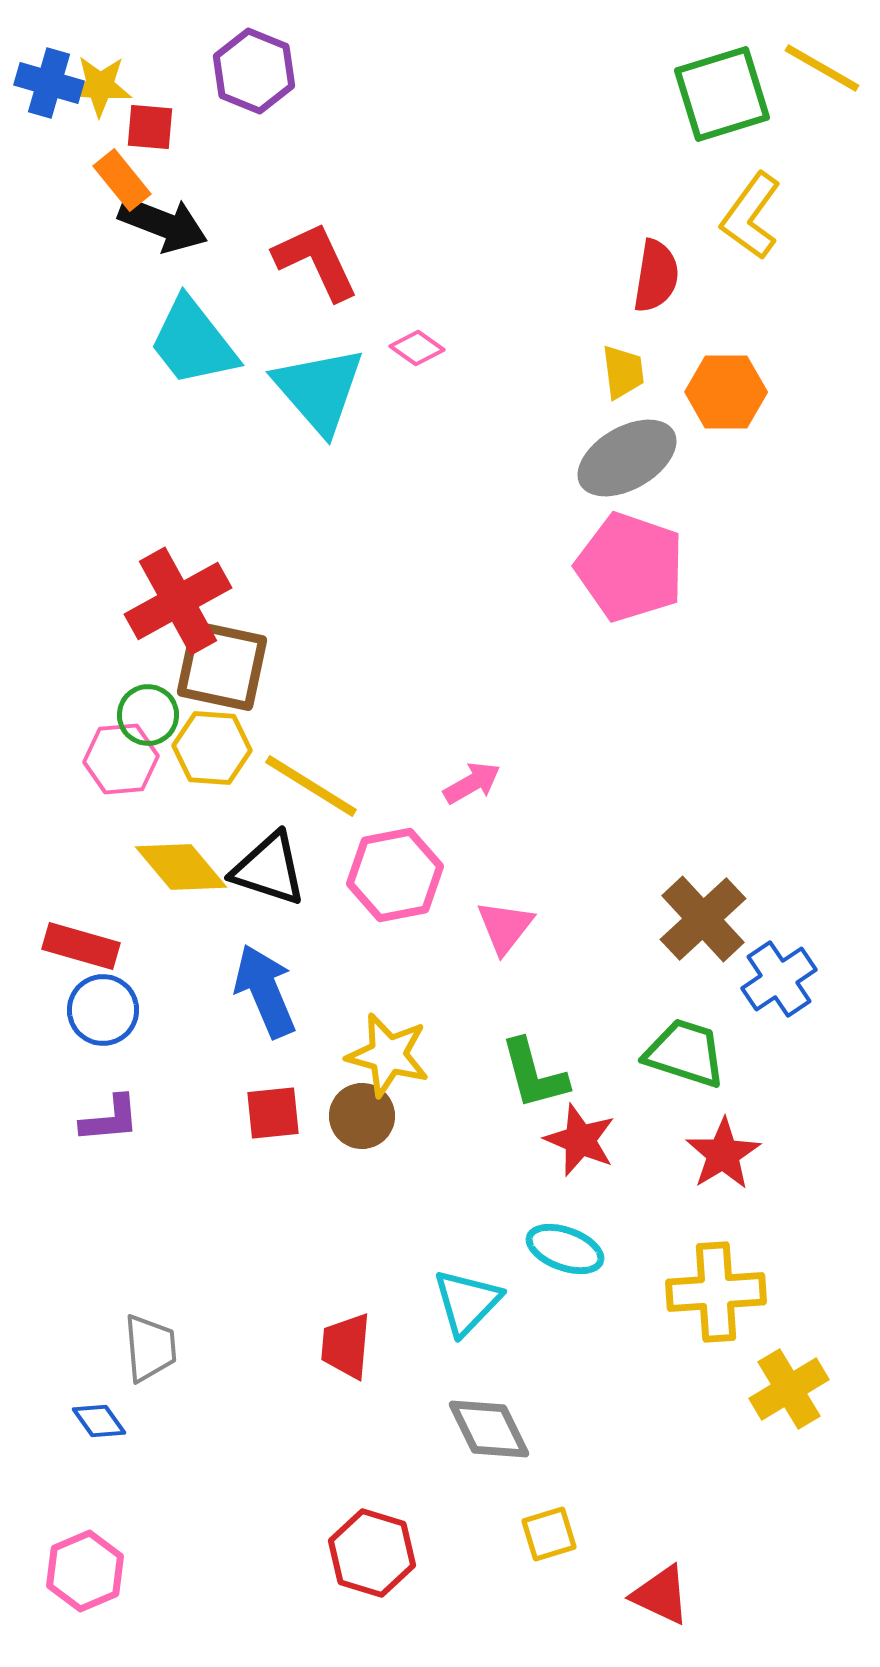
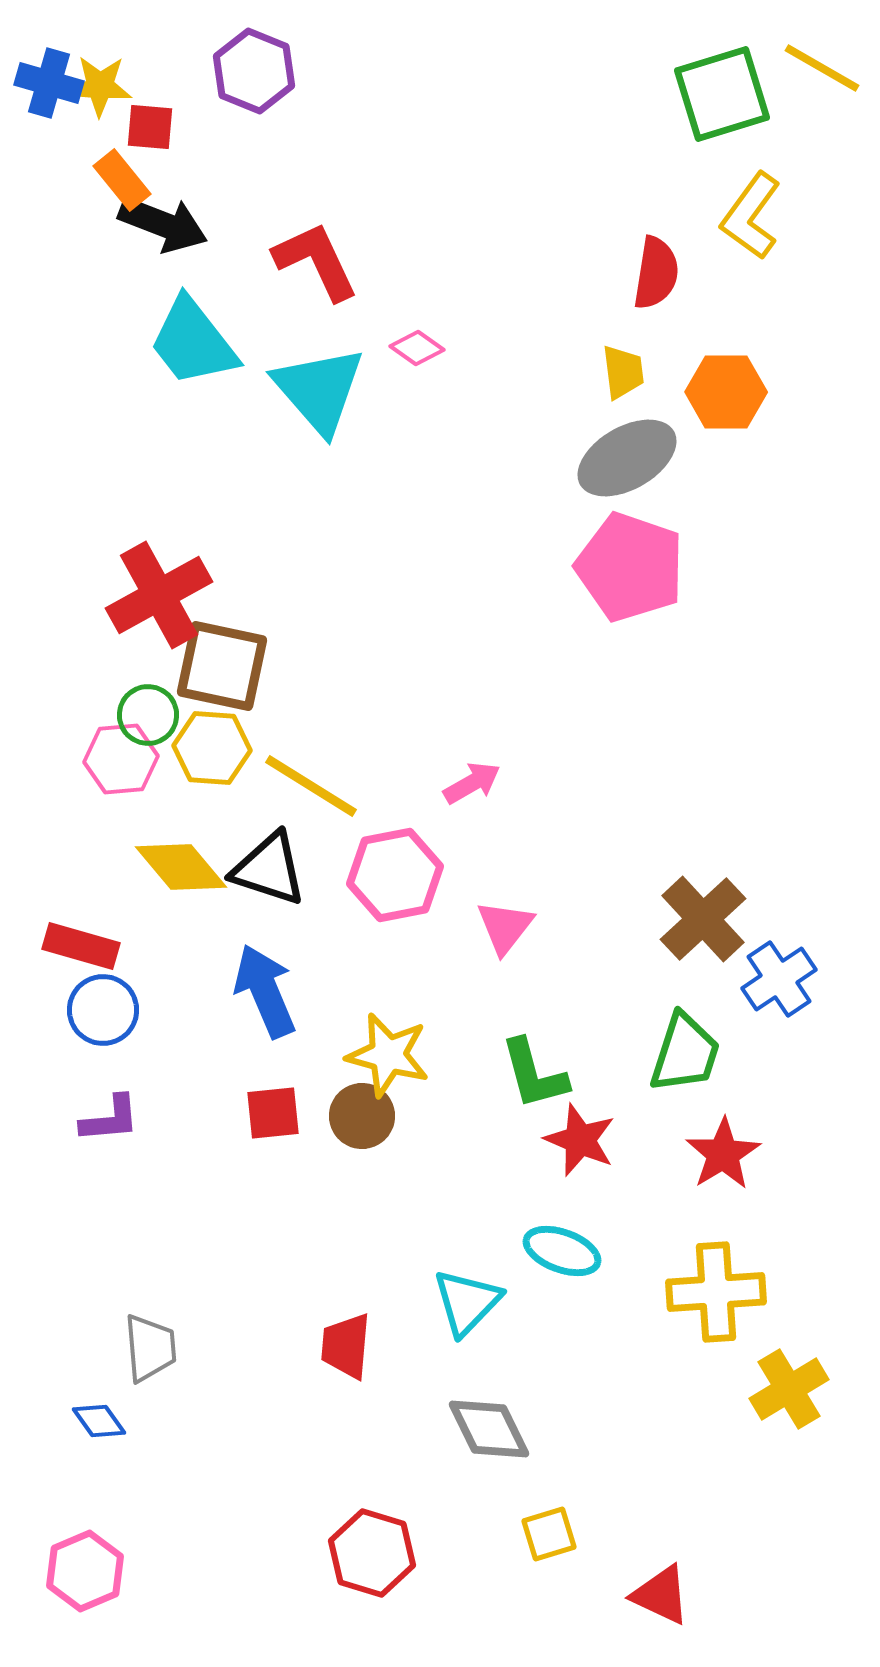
red semicircle at (656, 276): moved 3 px up
red cross at (178, 601): moved 19 px left, 6 px up
green trapezoid at (685, 1053): rotated 90 degrees clockwise
cyan ellipse at (565, 1249): moved 3 px left, 2 px down
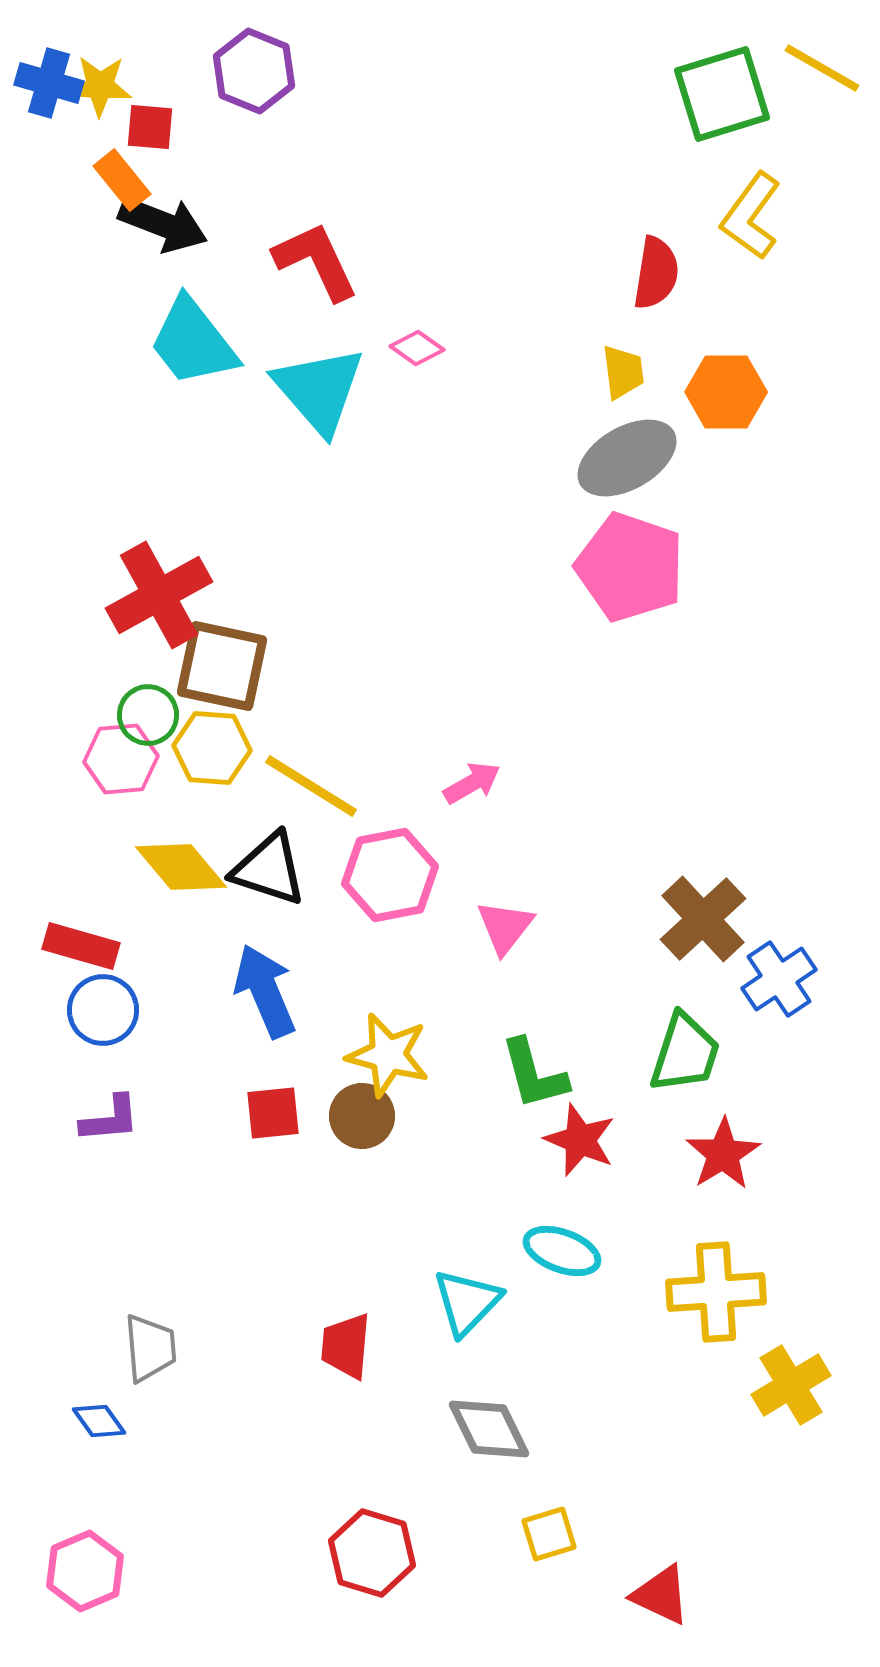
pink hexagon at (395, 875): moved 5 px left
yellow cross at (789, 1389): moved 2 px right, 4 px up
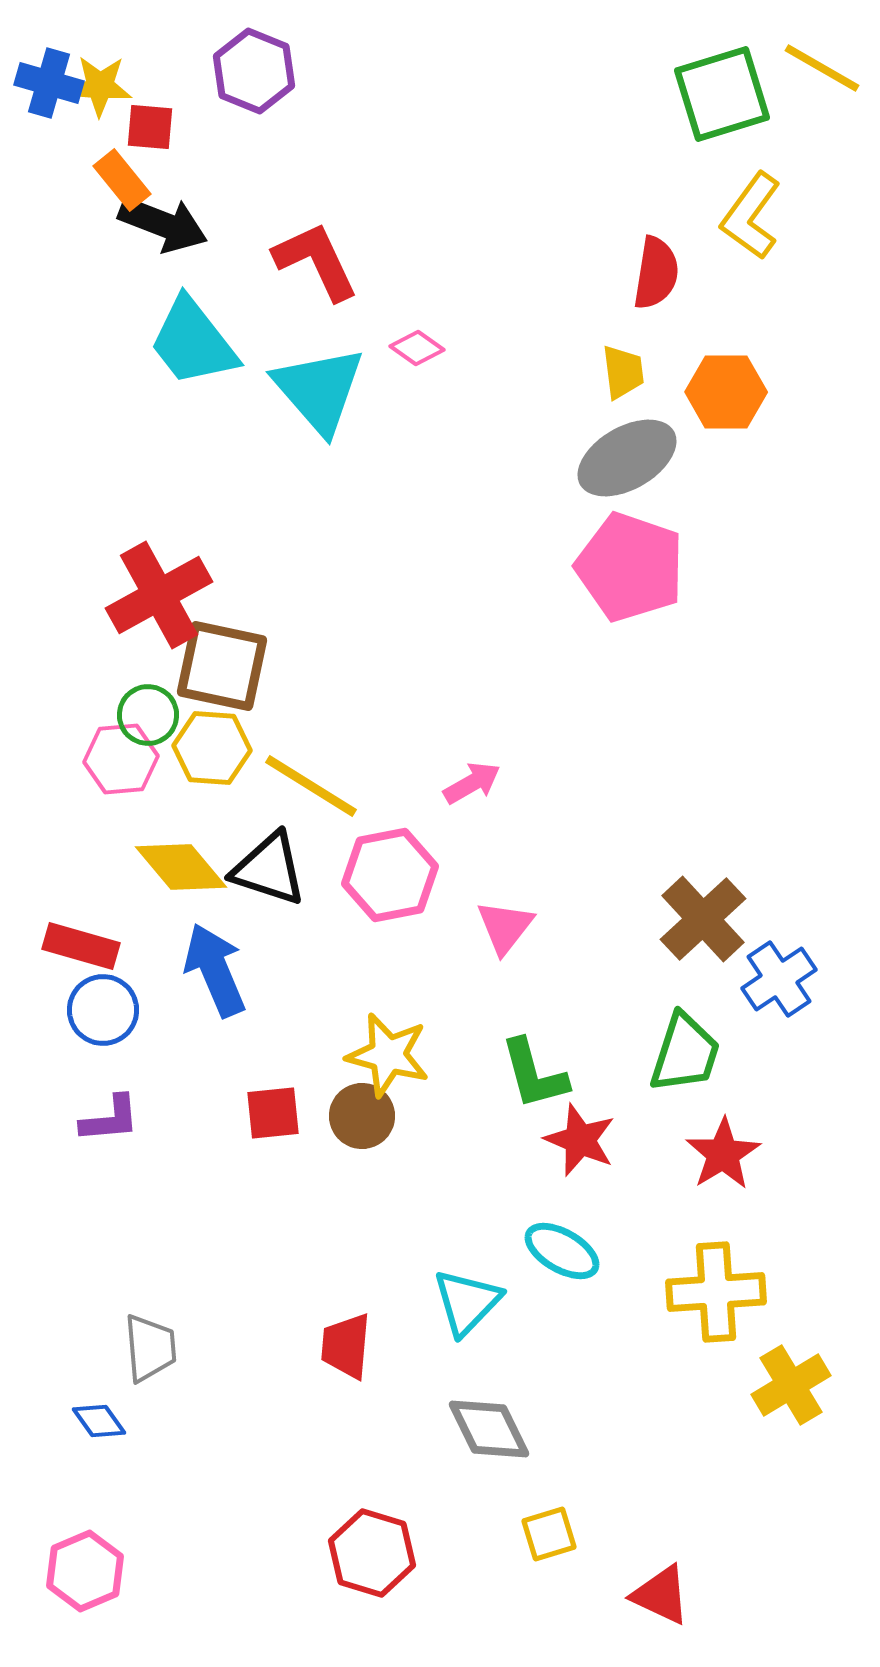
blue arrow at (265, 991): moved 50 px left, 21 px up
cyan ellipse at (562, 1251): rotated 10 degrees clockwise
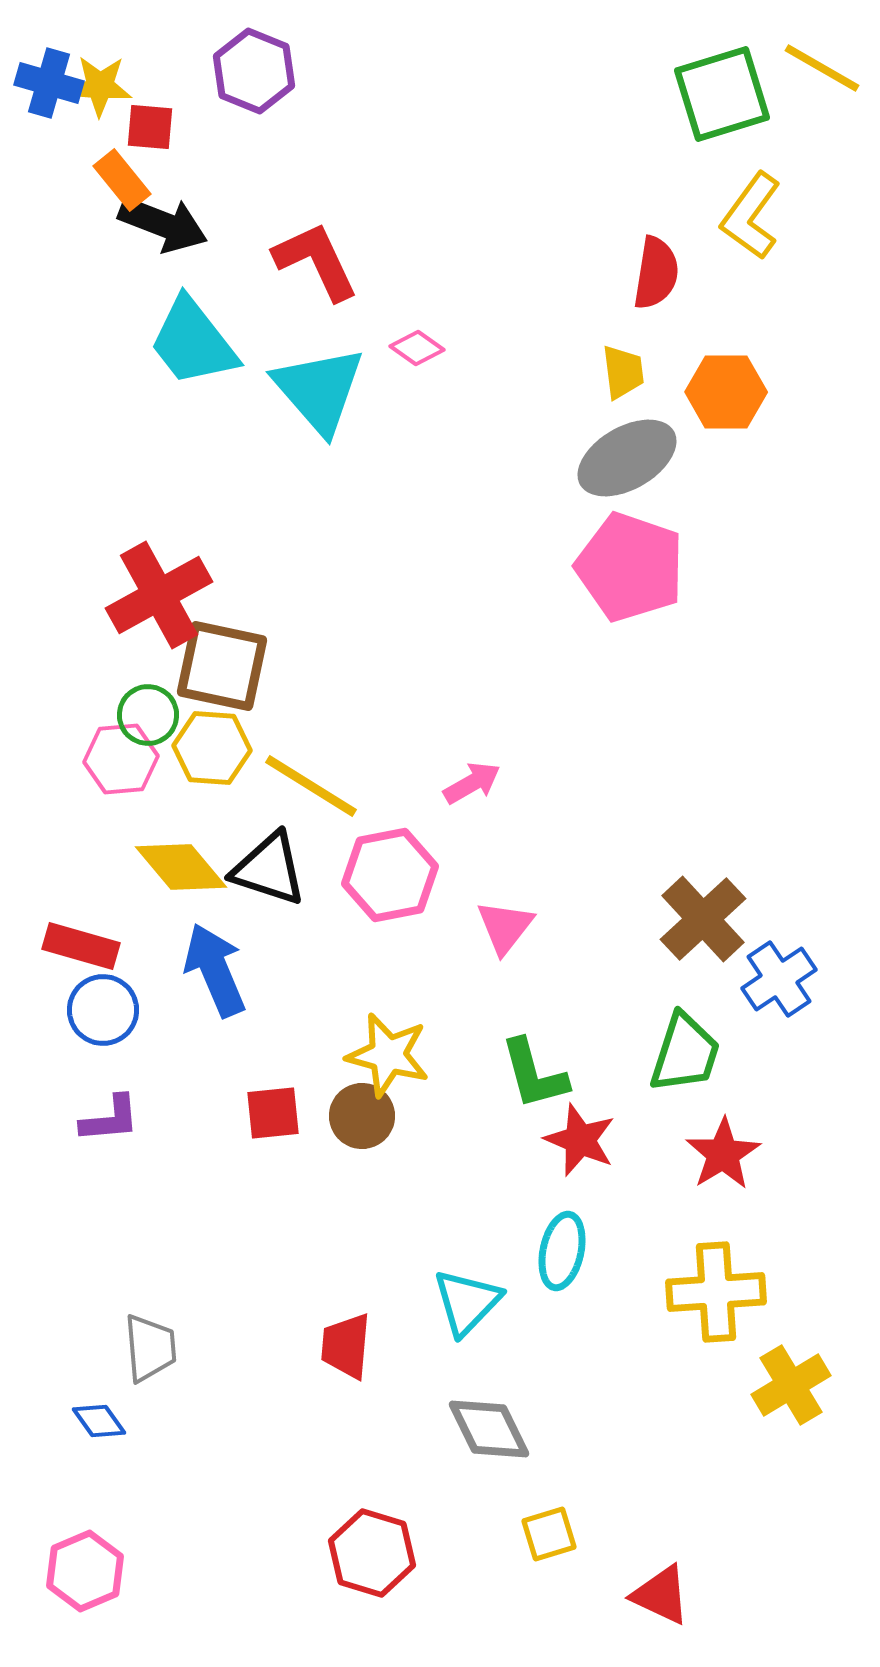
cyan ellipse at (562, 1251): rotated 72 degrees clockwise
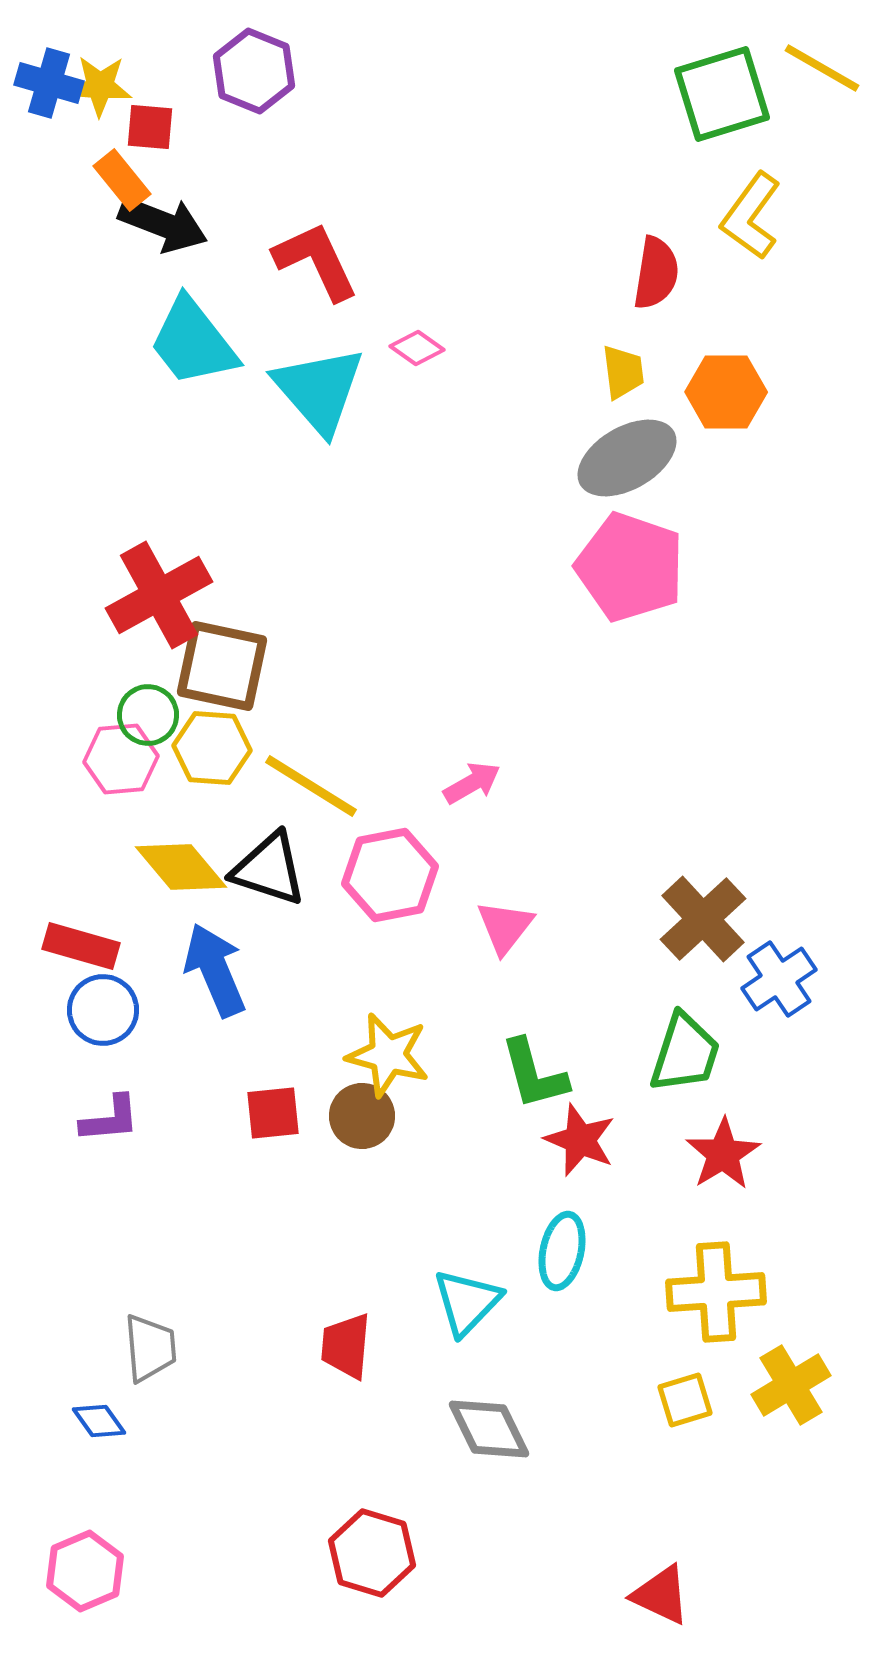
yellow square at (549, 1534): moved 136 px right, 134 px up
